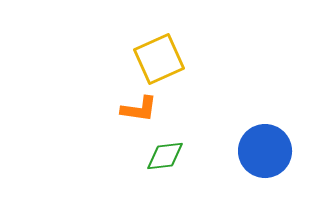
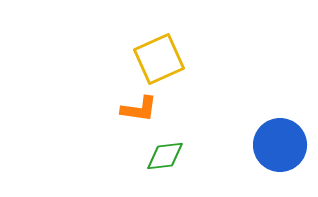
blue circle: moved 15 px right, 6 px up
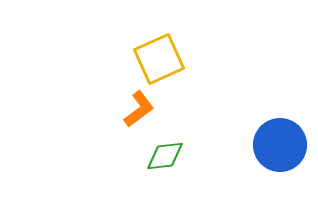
orange L-shape: rotated 45 degrees counterclockwise
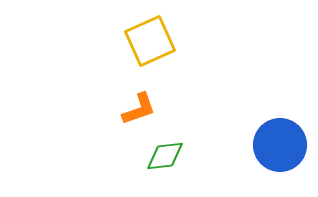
yellow square: moved 9 px left, 18 px up
orange L-shape: rotated 18 degrees clockwise
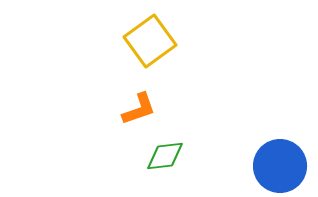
yellow square: rotated 12 degrees counterclockwise
blue circle: moved 21 px down
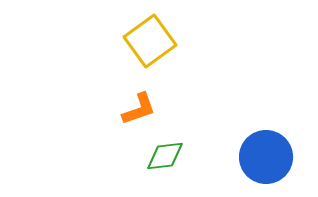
blue circle: moved 14 px left, 9 px up
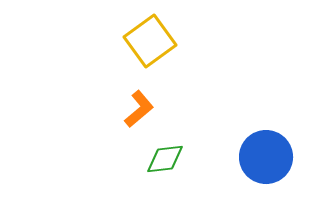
orange L-shape: rotated 21 degrees counterclockwise
green diamond: moved 3 px down
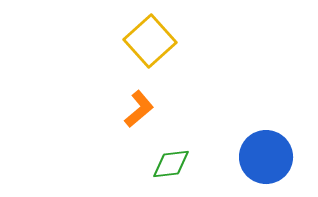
yellow square: rotated 6 degrees counterclockwise
green diamond: moved 6 px right, 5 px down
